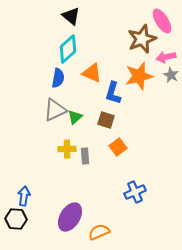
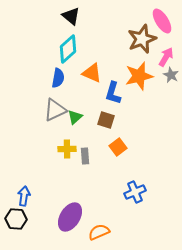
pink arrow: rotated 132 degrees clockwise
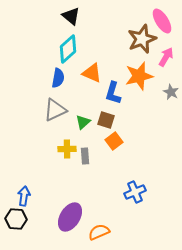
gray star: moved 17 px down
green triangle: moved 8 px right, 5 px down
orange square: moved 4 px left, 6 px up
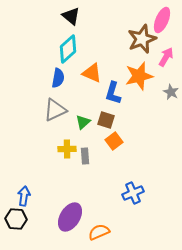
pink ellipse: moved 1 px up; rotated 55 degrees clockwise
blue cross: moved 2 px left, 1 px down
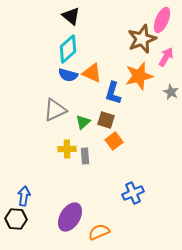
blue semicircle: moved 10 px right, 3 px up; rotated 96 degrees clockwise
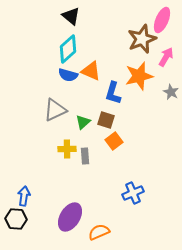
orange triangle: moved 1 px left, 2 px up
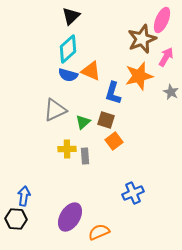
black triangle: rotated 36 degrees clockwise
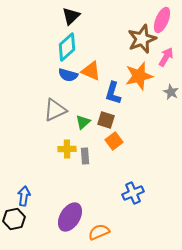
cyan diamond: moved 1 px left, 2 px up
black hexagon: moved 2 px left; rotated 15 degrees counterclockwise
